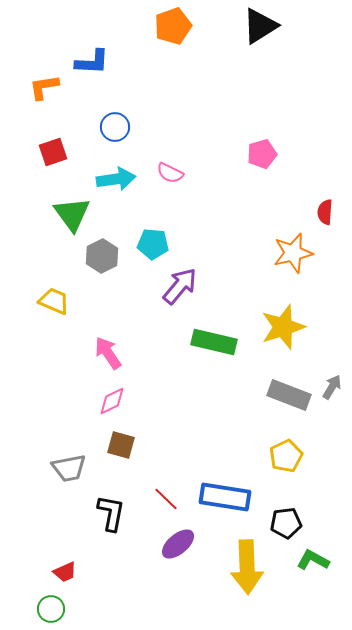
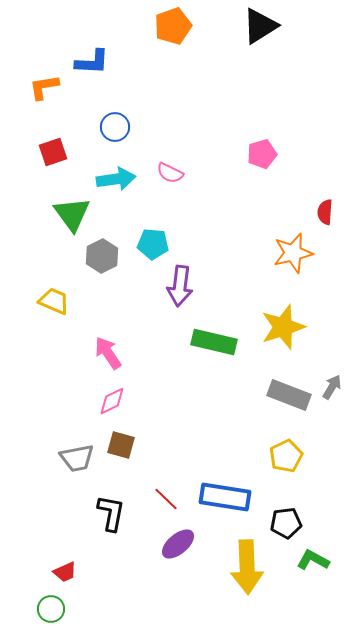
purple arrow: rotated 147 degrees clockwise
gray trapezoid: moved 8 px right, 10 px up
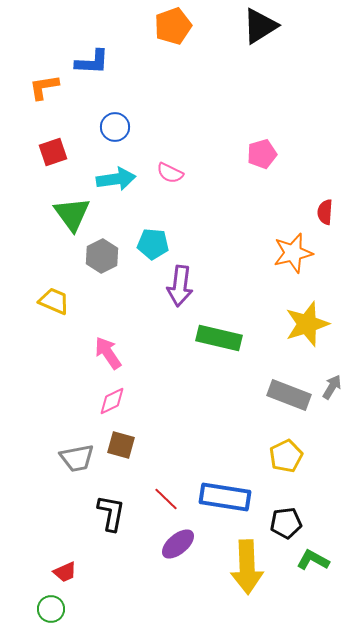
yellow star: moved 24 px right, 3 px up
green rectangle: moved 5 px right, 4 px up
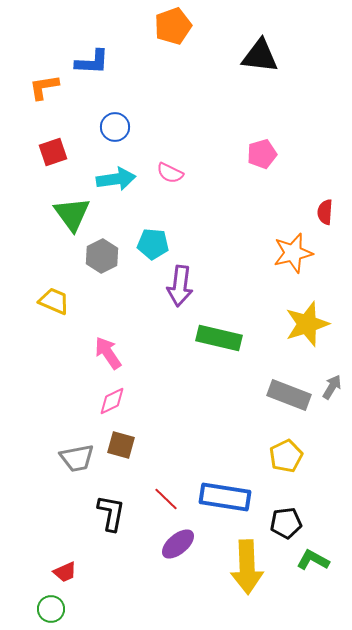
black triangle: moved 30 px down; rotated 39 degrees clockwise
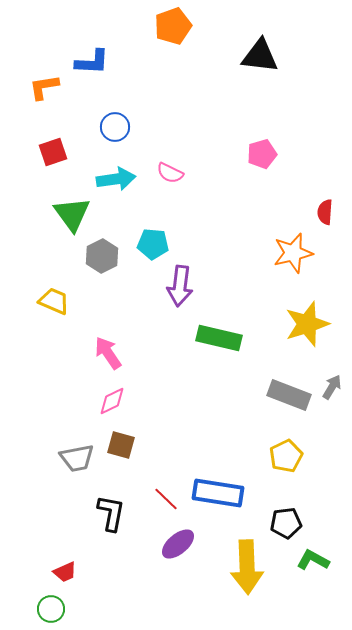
blue rectangle: moved 7 px left, 4 px up
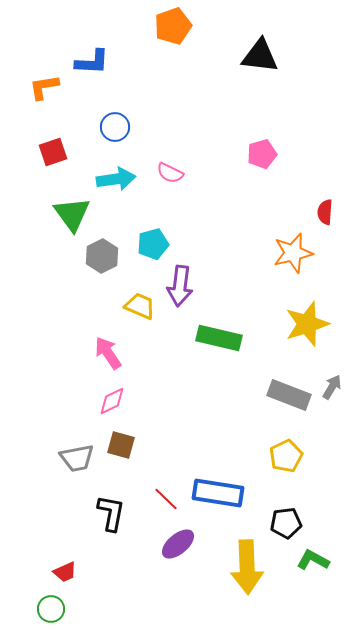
cyan pentagon: rotated 20 degrees counterclockwise
yellow trapezoid: moved 86 px right, 5 px down
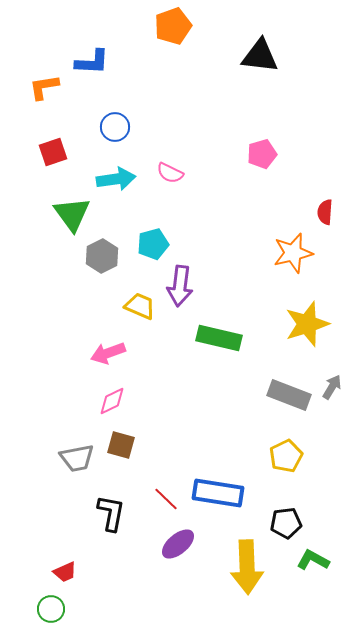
pink arrow: rotated 76 degrees counterclockwise
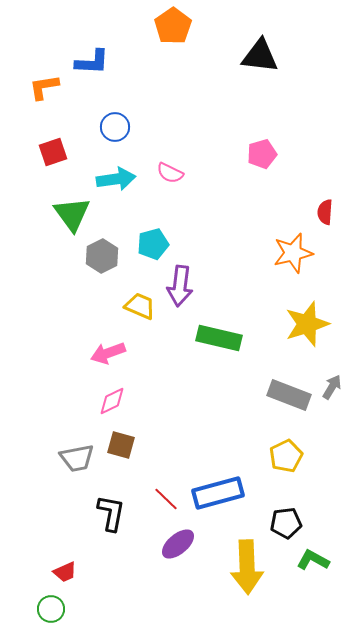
orange pentagon: rotated 15 degrees counterclockwise
blue rectangle: rotated 24 degrees counterclockwise
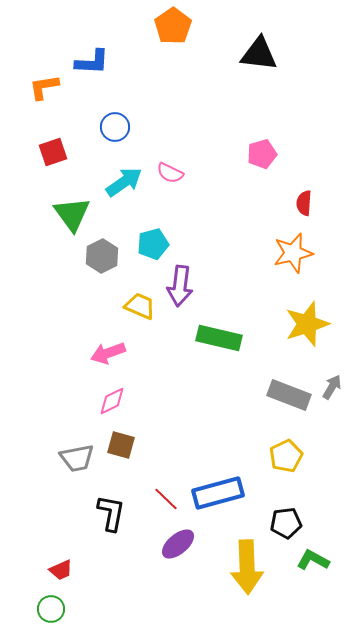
black triangle: moved 1 px left, 2 px up
cyan arrow: moved 8 px right, 3 px down; rotated 27 degrees counterclockwise
red semicircle: moved 21 px left, 9 px up
red trapezoid: moved 4 px left, 2 px up
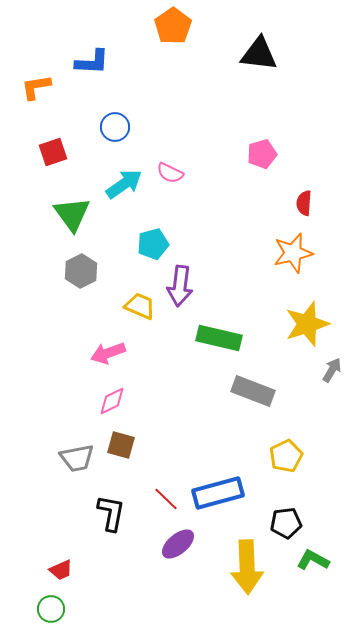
orange L-shape: moved 8 px left
cyan arrow: moved 2 px down
gray hexagon: moved 21 px left, 15 px down
gray arrow: moved 17 px up
gray rectangle: moved 36 px left, 4 px up
